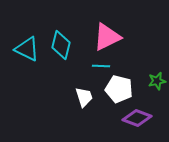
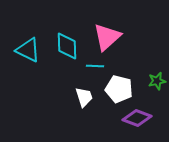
pink triangle: rotated 16 degrees counterclockwise
cyan diamond: moved 6 px right, 1 px down; rotated 16 degrees counterclockwise
cyan triangle: moved 1 px right, 1 px down
cyan line: moved 6 px left
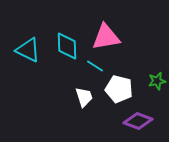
pink triangle: moved 1 px left; rotated 32 degrees clockwise
cyan line: rotated 30 degrees clockwise
purple diamond: moved 1 px right, 3 px down
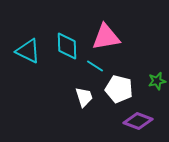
cyan triangle: moved 1 px down
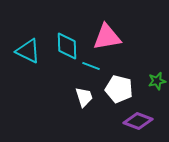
pink triangle: moved 1 px right
cyan line: moved 4 px left; rotated 12 degrees counterclockwise
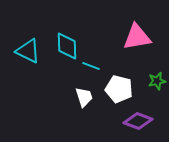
pink triangle: moved 30 px right
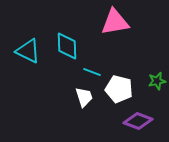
pink triangle: moved 22 px left, 15 px up
cyan line: moved 1 px right, 6 px down
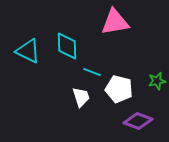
white trapezoid: moved 3 px left
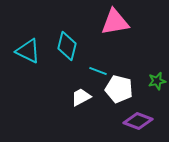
cyan diamond: rotated 16 degrees clockwise
cyan line: moved 6 px right, 1 px up
white trapezoid: rotated 100 degrees counterclockwise
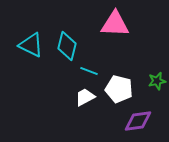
pink triangle: moved 2 px down; rotated 12 degrees clockwise
cyan triangle: moved 3 px right, 6 px up
cyan line: moved 9 px left
white trapezoid: moved 4 px right
purple diamond: rotated 28 degrees counterclockwise
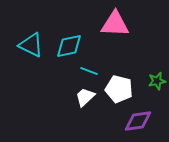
cyan diamond: moved 2 px right; rotated 64 degrees clockwise
white trapezoid: rotated 15 degrees counterclockwise
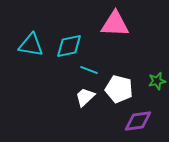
cyan triangle: rotated 16 degrees counterclockwise
cyan line: moved 1 px up
